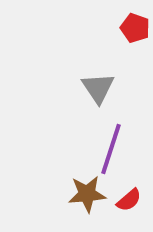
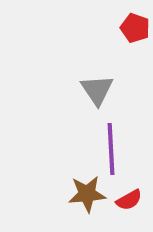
gray triangle: moved 1 px left, 2 px down
purple line: rotated 21 degrees counterclockwise
red semicircle: rotated 12 degrees clockwise
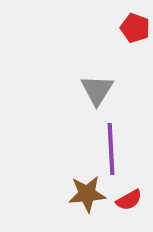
gray triangle: rotated 6 degrees clockwise
